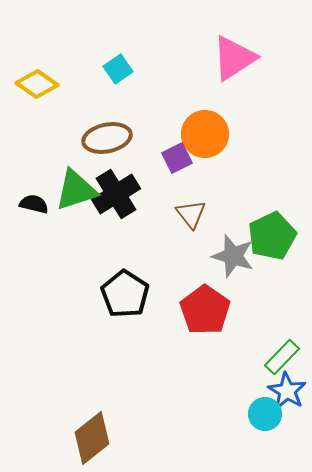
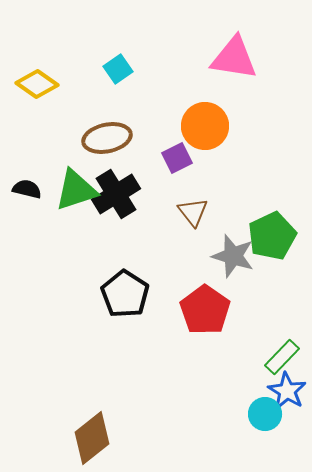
pink triangle: rotated 42 degrees clockwise
orange circle: moved 8 px up
black semicircle: moved 7 px left, 15 px up
brown triangle: moved 2 px right, 2 px up
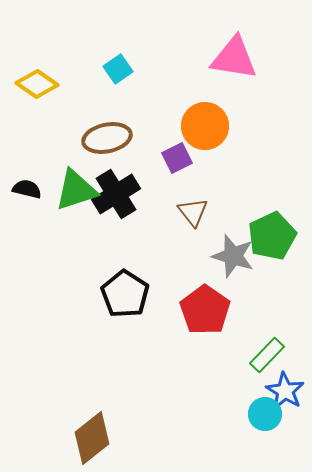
green rectangle: moved 15 px left, 2 px up
blue star: moved 2 px left
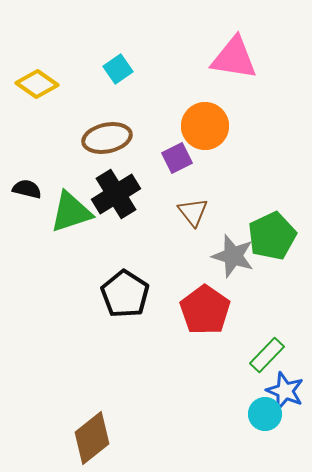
green triangle: moved 5 px left, 22 px down
blue star: rotated 9 degrees counterclockwise
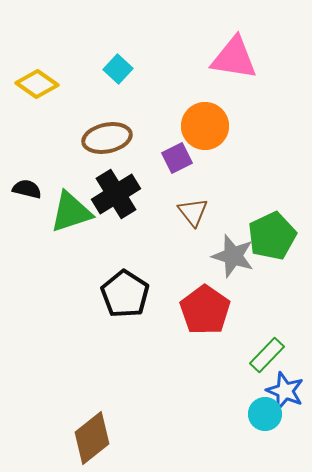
cyan square: rotated 12 degrees counterclockwise
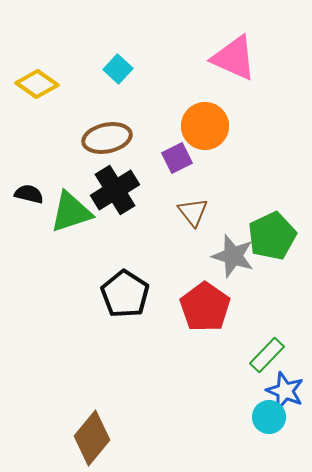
pink triangle: rotated 15 degrees clockwise
black semicircle: moved 2 px right, 5 px down
black cross: moved 1 px left, 4 px up
red pentagon: moved 3 px up
cyan circle: moved 4 px right, 3 px down
brown diamond: rotated 12 degrees counterclockwise
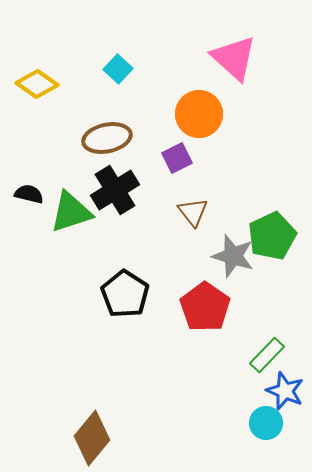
pink triangle: rotated 18 degrees clockwise
orange circle: moved 6 px left, 12 px up
cyan circle: moved 3 px left, 6 px down
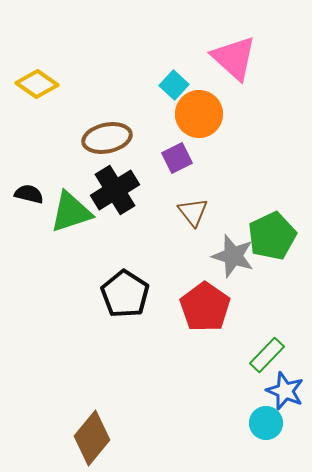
cyan square: moved 56 px right, 16 px down
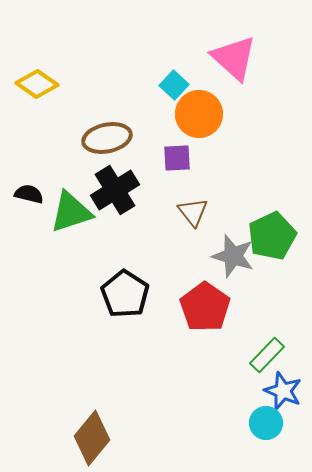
purple square: rotated 24 degrees clockwise
blue star: moved 2 px left
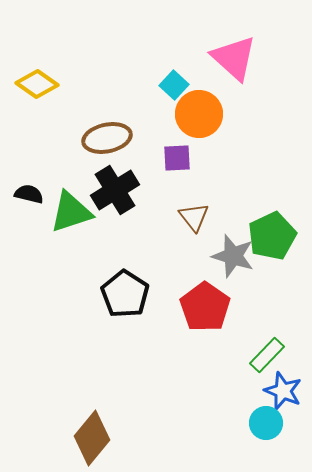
brown triangle: moved 1 px right, 5 px down
